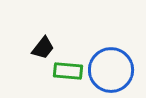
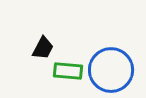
black trapezoid: rotated 10 degrees counterclockwise
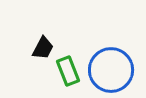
green rectangle: rotated 64 degrees clockwise
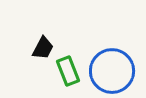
blue circle: moved 1 px right, 1 px down
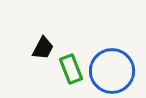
green rectangle: moved 3 px right, 2 px up
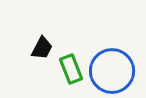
black trapezoid: moved 1 px left
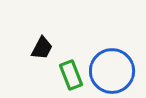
green rectangle: moved 6 px down
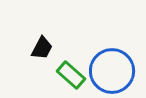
green rectangle: rotated 28 degrees counterclockwise
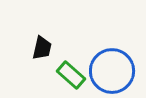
black trapezoid: rotated 15 degrees counterclockwise
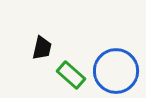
blue circle: moved 4 px right
